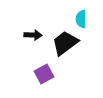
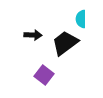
purple square: moved 1 px down; rotated 24 degrees counterclockwise
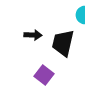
cyan semicircle: moved 4 px up
black trapezoid: moved 2 px left; rotated 40 degrees counterclockwise
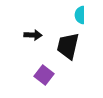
cyan semicircle: moved 1 px left
black trapezoid: moved 5 px right, 3 px down
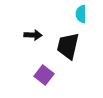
cyan semicircle: moved 1 px right, 1 px up
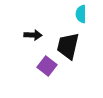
purple square: moved 3 px right, 9 px up
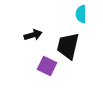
black arrow: rotated 18 degrees counterclockwise
purple square: rotated 12 degrees counterclockwise
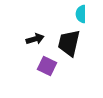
black arrow: moved 2 px right, 4 px down
black trapezoid: moved 1 px right, 3 px up
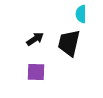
black arrow: rotated 18 degrees counterclockwise
purple square: moved 11 px left, 6 px down; rotated 24 degrees counterclockwise
